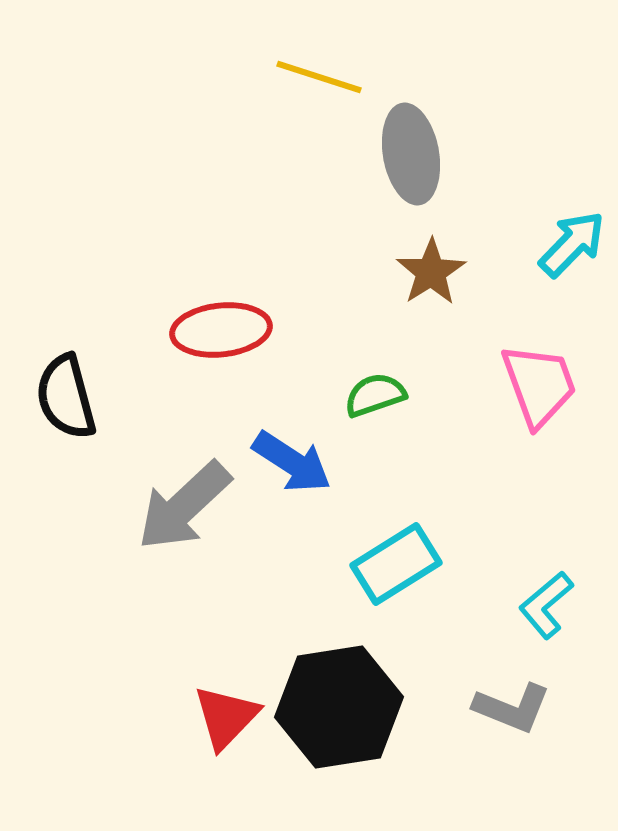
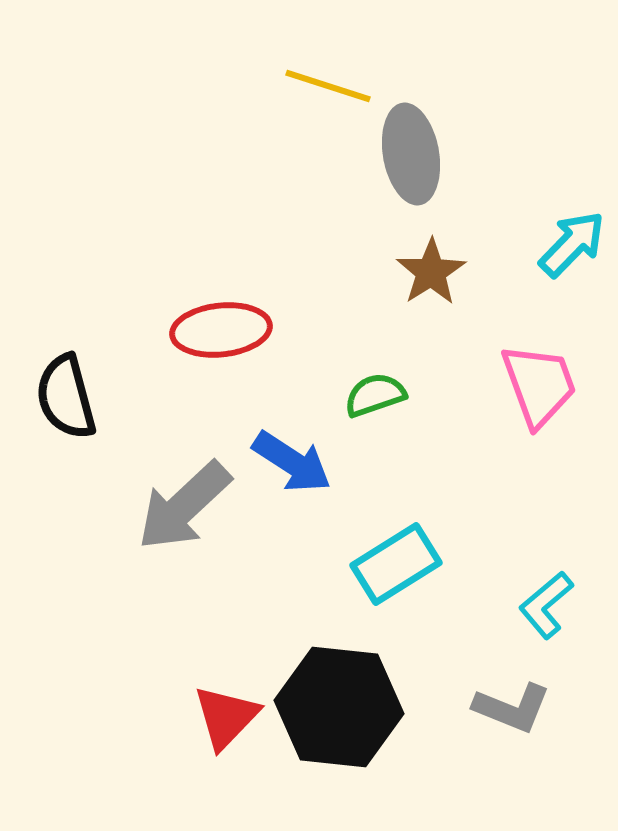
yellow line: moved 9 px right, 9 px down
black hexagon: rotated 15 degrees clockwise
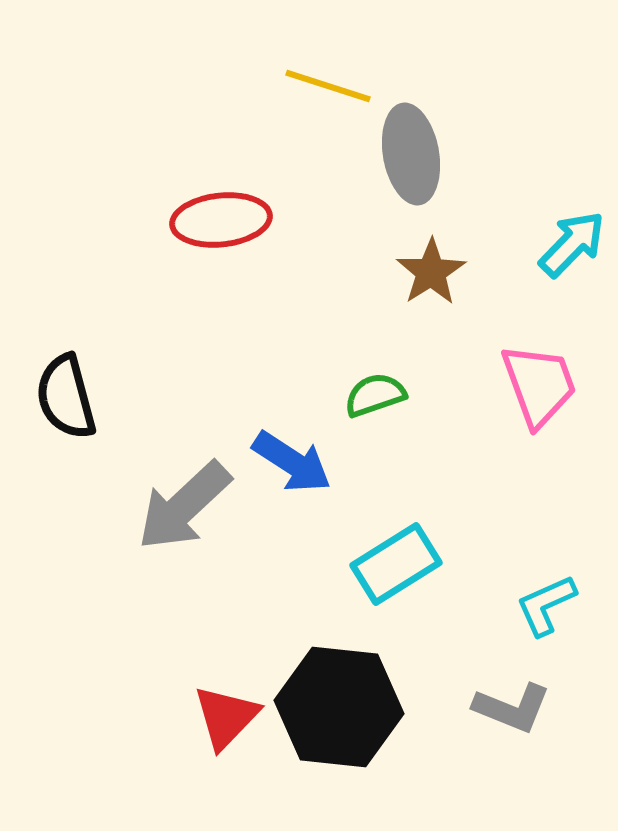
red ellipse: moved 110 px up
cyan L-shape: rotated 16 degrees clockwise
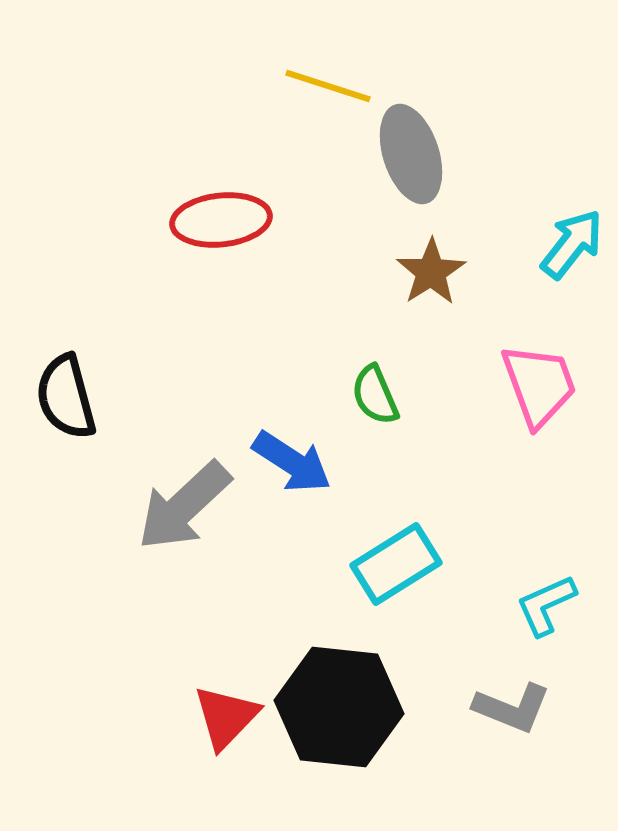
gray ellipse: rotated 8 degrees counterclockwise
cyan arrow: rotated 6 degrees counterclockwise
green semicircle: rotated 94 degrees counterclockwise
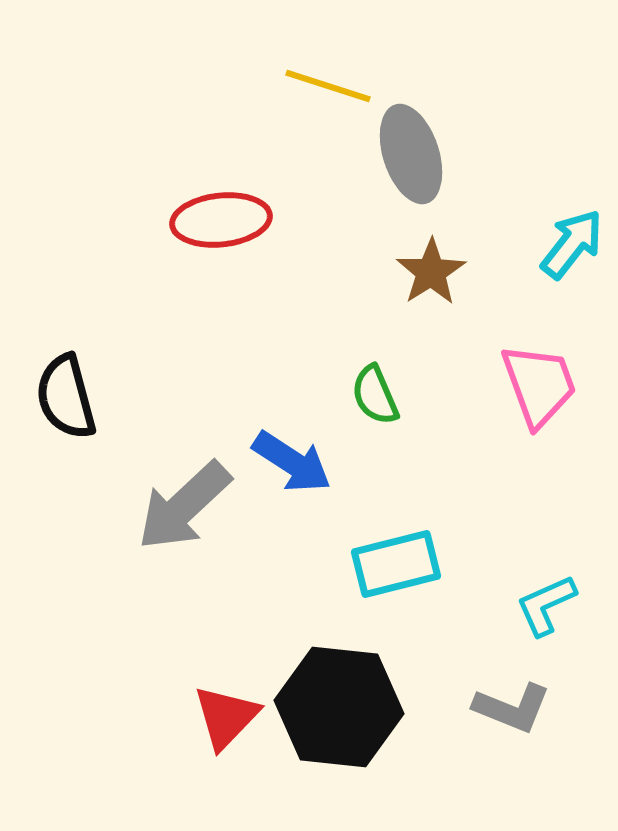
cyan rectangle: rotated 18 degrees clockwise
